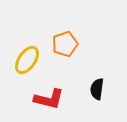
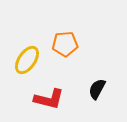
orange pentagon: rotated 15 degrees clockwise
black semicircle: rotated 20 degrees clockwise
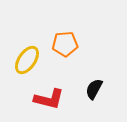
black semicircle: moved 3 px left
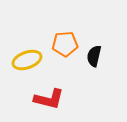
yellow ellipse: rotated 36 degrees clockwise
black semicircle: moved 33 px up; rotated 15 degrees counterclockwise
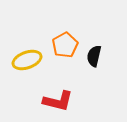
orange pentagon: moved 1 px down; rotated 25 degrees counterclockwise
red L-shape: moved 9 px right, 2 px down
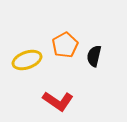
red L-shape: rotated 20 degrees clockwise
